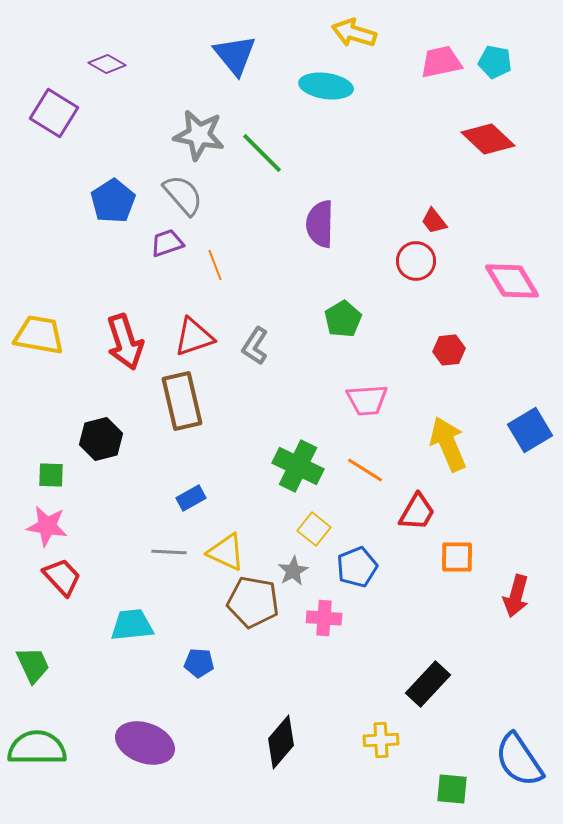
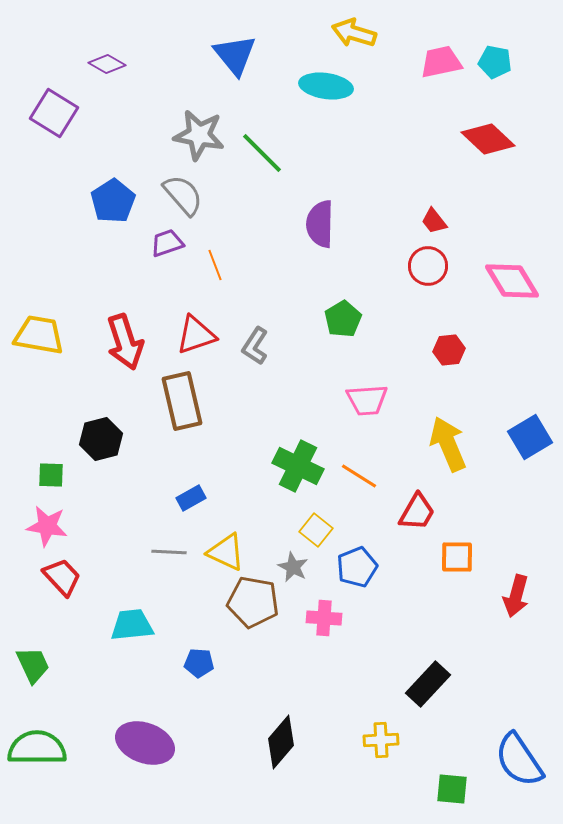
red circle at (416, 261): moved 12 px right, 5 px down
red triangle at (194, 337): moved 2 px right, 2 px up
blue square at (530, 430): moved 7 px down
orange line at (365, 470): moved 6 px left, 6 px down
yellow square at (314, 529): moved 2 px right, 1 px down
gray star at (293, 571): moved 4 px up; rotated 16 degrees counterclockwise
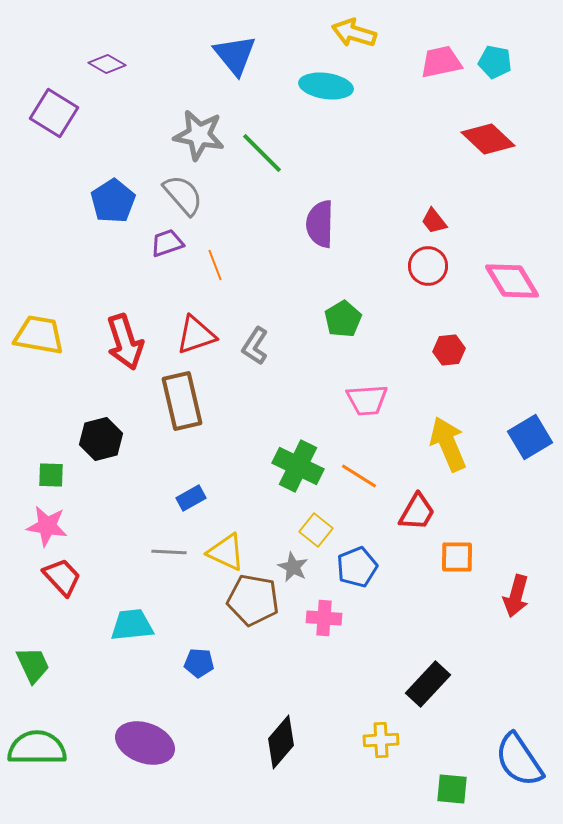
brown pentagon at (253, 602): moved 2 px up
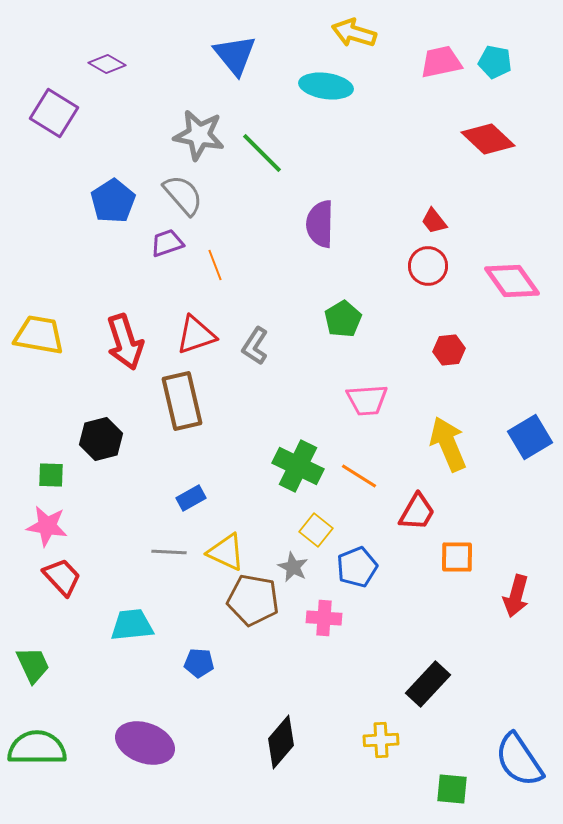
pink diamond at (512, 281): rotated 4 degrees counterclockwise
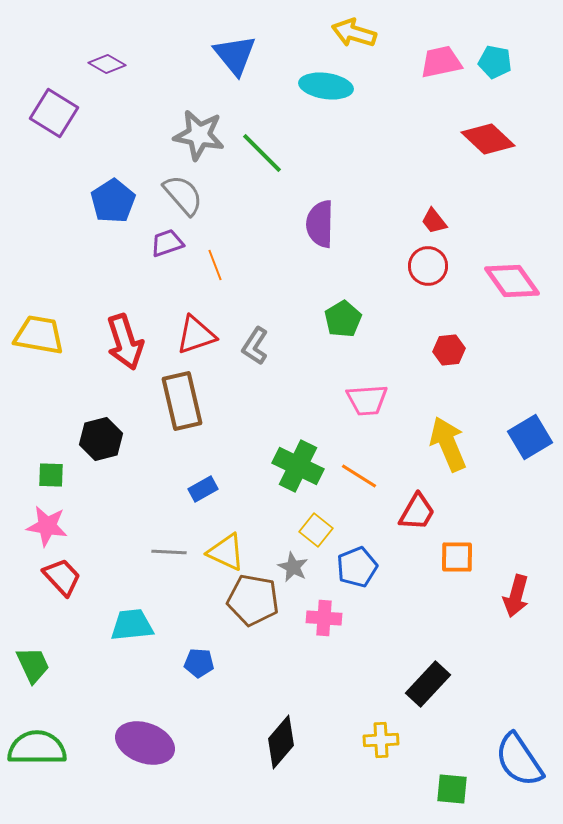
blue rectangle at (191, 498): moved 12 px right, 9 px up
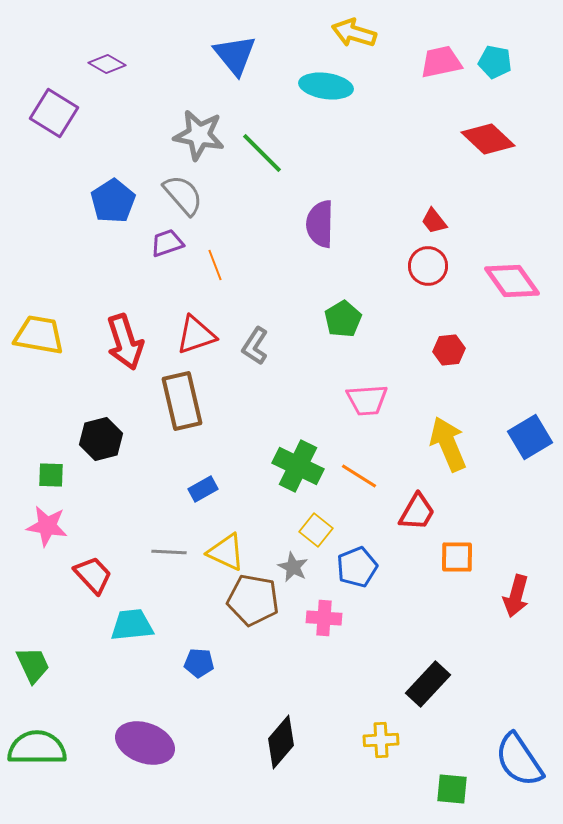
red trapezoid at (62, 577): moved 31 px right, 2 px up
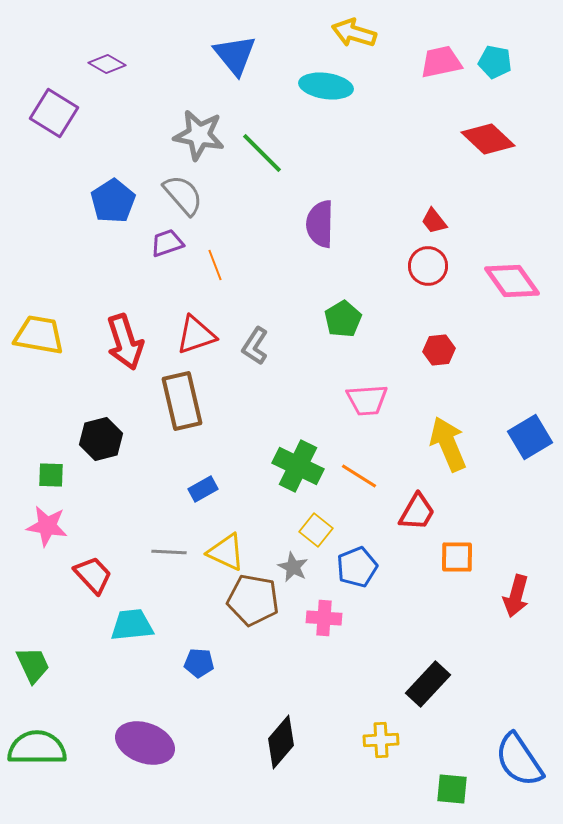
red hexagon at (449, 350): moved 10 px left
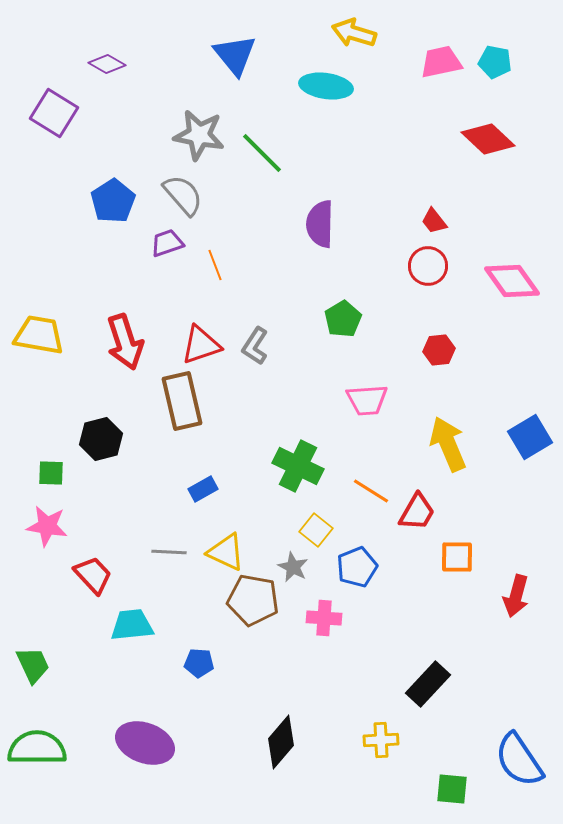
red triangle at (196, 335): moved 5 px right, 10 px down
green square at (51, 475): moved 2 px up
orange line at (359, 476): moved 12 px right, 15 px down
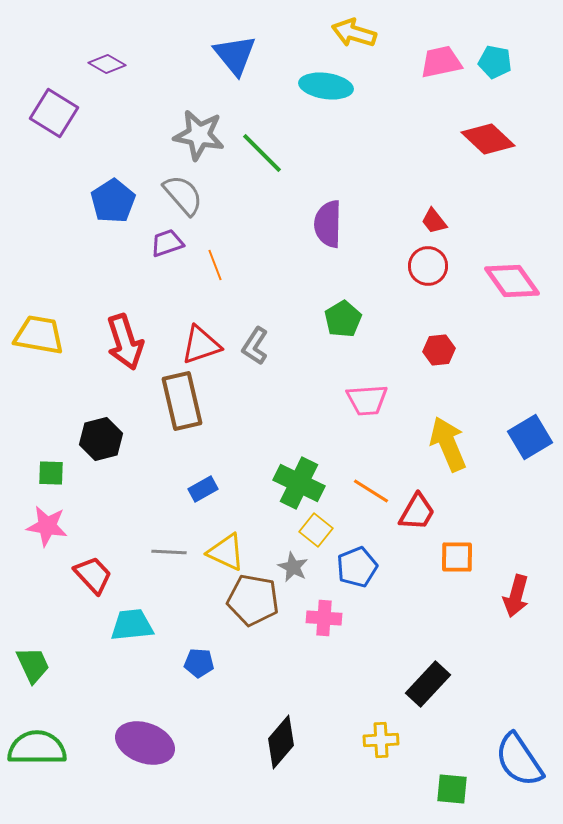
purple semicircle at (320, 224): moved 8 px right
green cross at (298, 466): moved 1 px right, 17 px down
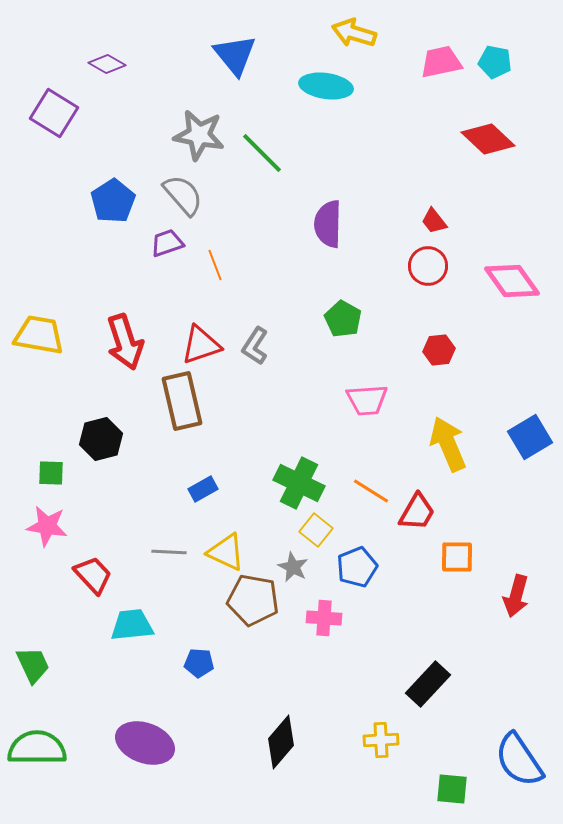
green pentagon at (343, 319): rotated 12 degrees counterclockwise
